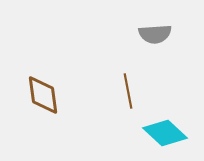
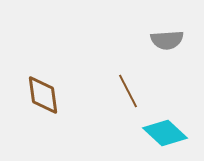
gray semicircle: moved 12 px right, 6 px down
brown line: rotated 16 degrees counterclockwise
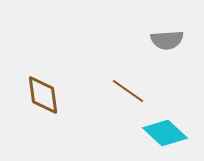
brown line: rotated 28 degrees counterclockwise
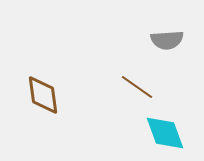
brown line: moved 9 px right, 4 px up
cyan diamond: rotated 27 degrees clockwise
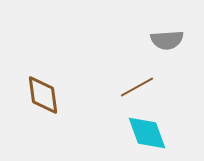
brown line: rotated 64 degrees counterclockwise
cyan diamond: moved 18 px left
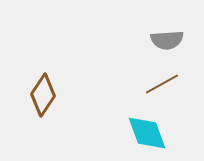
brown line: moved 25 px right, 3 px up
brown diamond: rotated 42 degrees clockwise
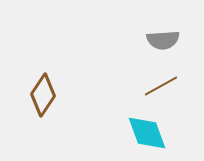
gray semicircle: moved 4 px left
brown line: moved 1 px left, 2 px down
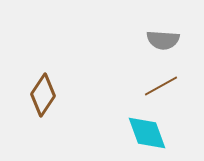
gray semicircle: rotated 8 degrees clockwise
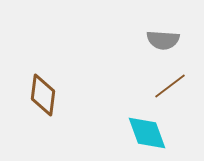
brown line: moved 9 px right; rotated 8 degrees counterclockwise
brown diamond: rotated 27 degrees counterclockwise
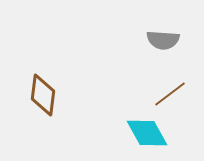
brown line: moved 8 px down
cyan diamond: rotated 9 degrees counterclockwise
